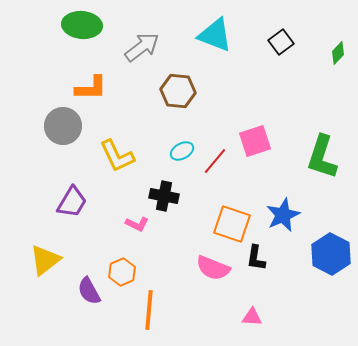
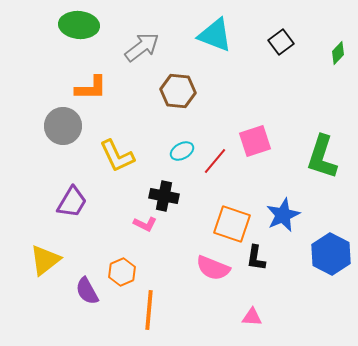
green ellipse: moved 3 px left
pink L-shape: moved 8 px right
purple semicircle: moved 2 px left
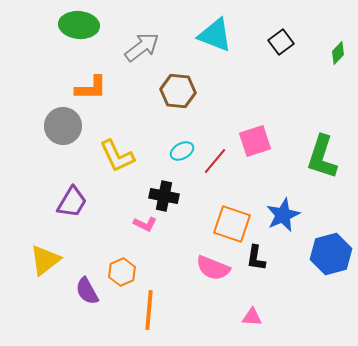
blue hexagon: rotated 18 degrees clockwise
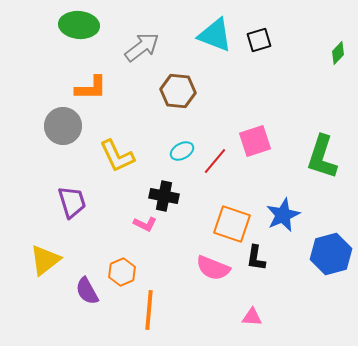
black square: moved 22 px left, 2 px up; rotated 20 degrees clockwise
purple trapezoid: rotated 48 degrees counterclockwise
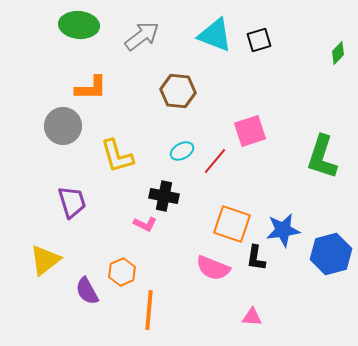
gray arrow: moved 11 px up
pink square: moved 5 px left, 10 px up
yellow L-shape: rotated 9 degrees clockwise
blue star: moved 15 px down; rotated 16 degrees clockwise
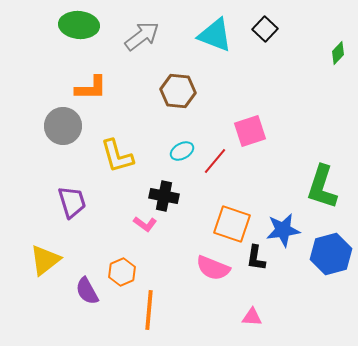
black square: moved 6 px right, 11 px up; rotated 30 degrees counterclockwise
green L-shape: moved 30 px down
pink L-shape: rotated 10 degrees clockwise
